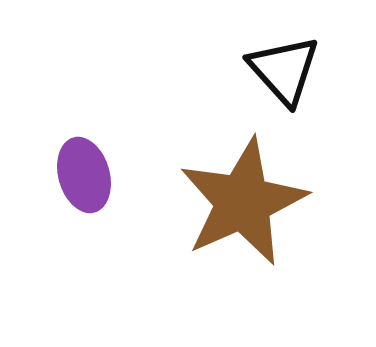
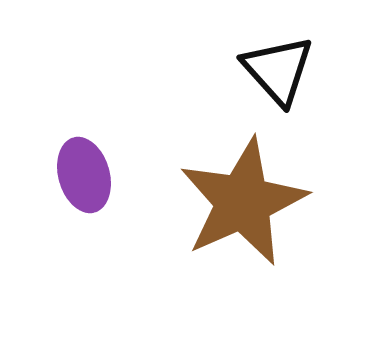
black triangle: moved 6 px left
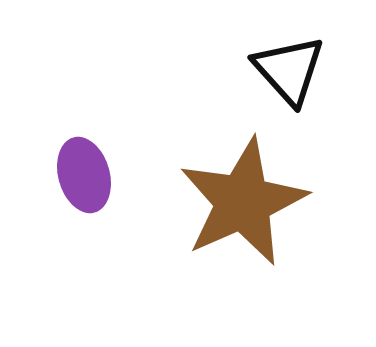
black triangle: moved 11 px right
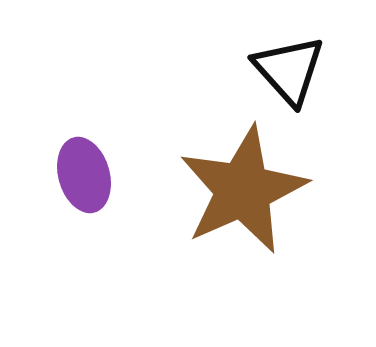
brown star: moved 12 px up
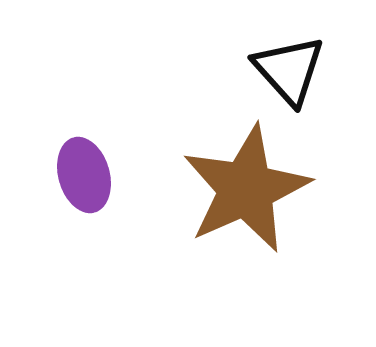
brown star: moved 3 px right, 1 px up
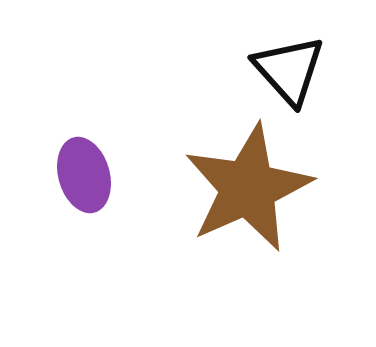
brown star: moved 2 px right, 1 px up
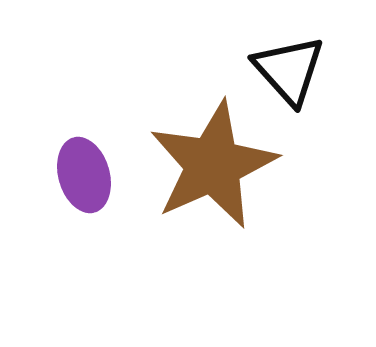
brown star: moved 35 px left, 23 px up
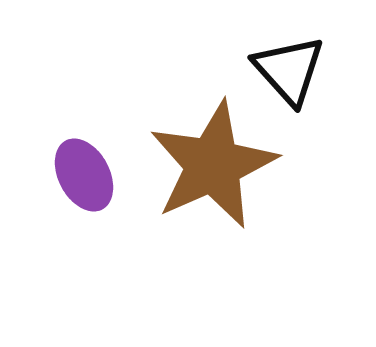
purple ellipse: rotated 12 degrees counterclockwise
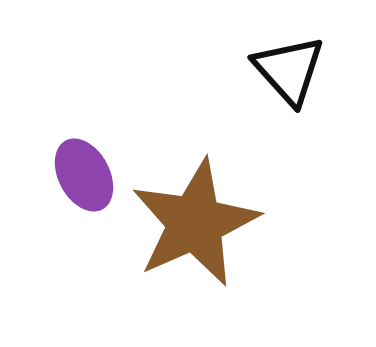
brown star: moved 18 px left, 58 px down
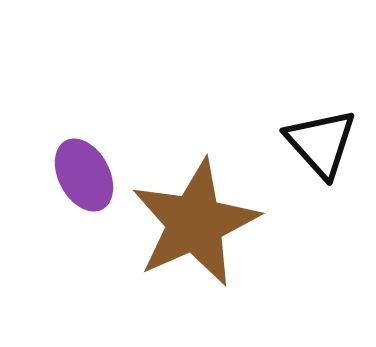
black triangle: moved 32 px right, 73 px down
